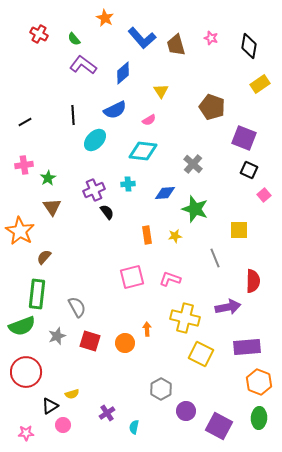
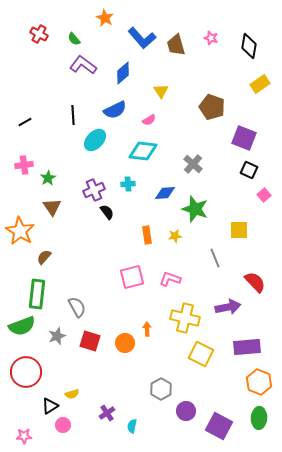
red semicircle at (253, 281): moved 2 px right, 1 px down; rotated 45 degrees counterclockwise
cyan semicircle at (134, 427): moved 2 px left, 1 px up
pink star at (26, 433): moved 2 px left, 3 px down
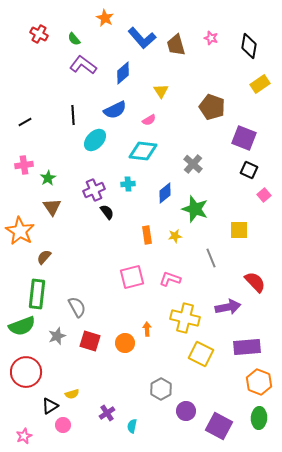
blue diamond at (165, 193): rotated 35 degrees counterclockwise
gray line at (215, 258): moved 4 px left
pink star at (24, 436): rotated 21 degrees counterclockwise
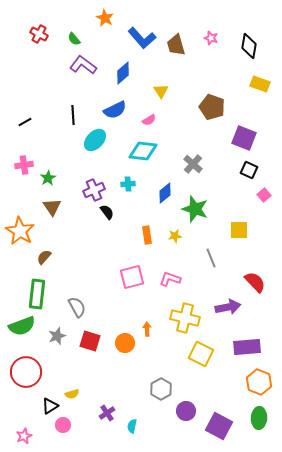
yellow rectangle at (260, 84): rotated 54 degrees clockwise
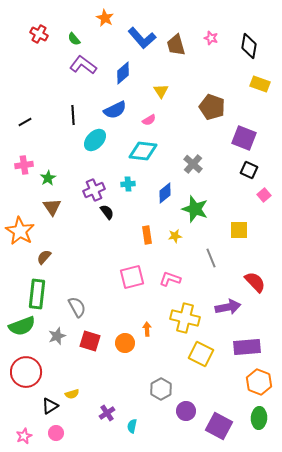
pink circle at (63, 425): moved 7 px left, 8 px down
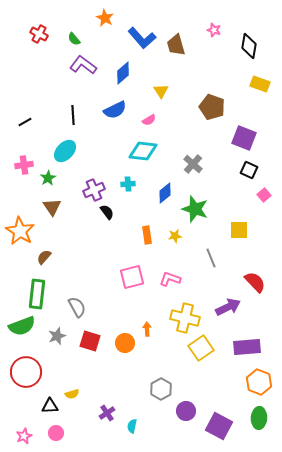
pink star at (211, 38): moved 3 px right, 8 px up
cyan ellipse at (95, 140): moved 30 px left, 11 px down
purple arrow at (228, 307): rotated 15 degrees counterclockwise
yellow square at (201, 354): moved 6 px up; rotated 30 degrees clockwise
black triangle at (50, 406): rotated 30 degrees clockwise
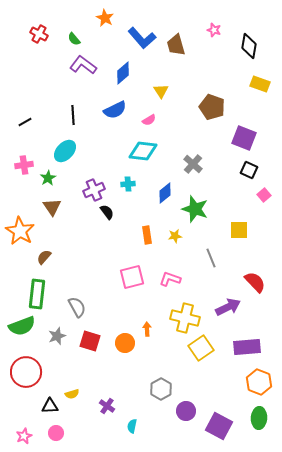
purple cross at (107, 413): moved 7 px up; rotated 21 degrees counterclockwise
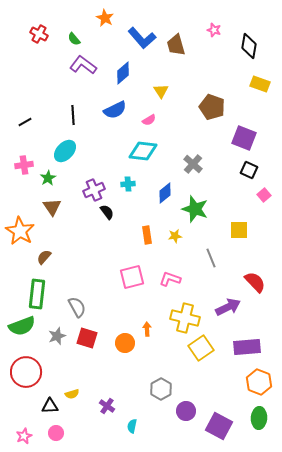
red square at (90, 341): moved 3 px left, 3 px up
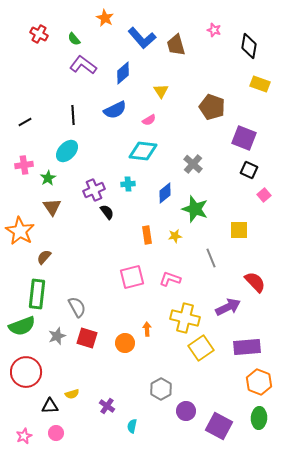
cyan ellipse at (65, 151): moved 2 px right
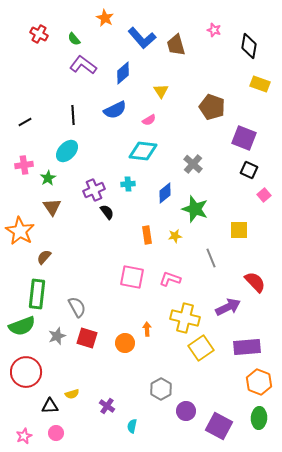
pink square at (132, 277): rotated 25 degrees clockwise
